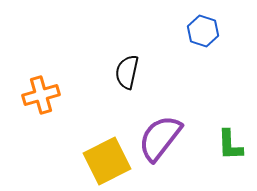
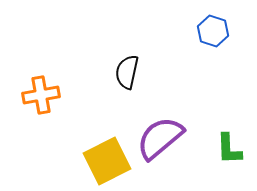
blue hexagon: moved 10 px right
orange cross: rotated 6 degrees clockwise
purple semicircle: rotated 12 degrees clockwise
green L-shape: moved 1 px left, 4 px down
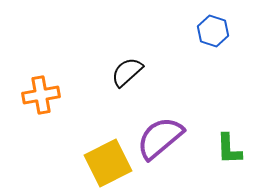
black semicircle: rotated 36 degrees clockwise
yellow square: moved 1 px right, 2 px down
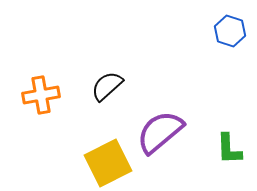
blue hexagon: moved 17 px right
black semicircle: moved 20 px left, 14 px down
purple semicircle: moved 6 px up
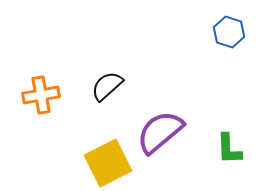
blue hexagon: moved 1 px left, 1 px down
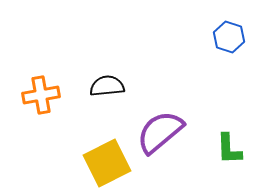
blue hexagon: moved 5 px down
black semicircle: rotated 36 degrees clockwise
yellow square: moved 1 px left
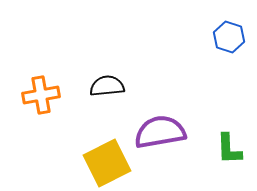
purple semicircle: rotated 30 degrees clockwise
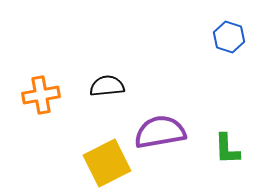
green L-shape: moved 2 px left
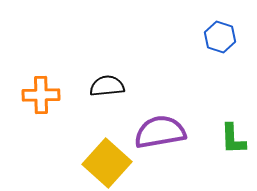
blue hexagon: moved 9 px left
orange cross: rotated 9 degrees clockwise
green L-shape: moved 6 px right, 10 px up
yellow square: rotated 21 degrees counterclockwise
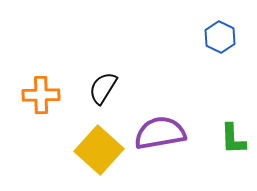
blue hexagon: rotated 8 degrees clockwise
black semicircle: moved 4 px left, 2 px down; rotated 52 degrees counterclockwise
purple semicircle: moved 1 px down
yellow square: moved 8 px left, 13 px up
